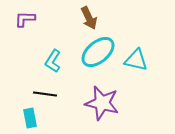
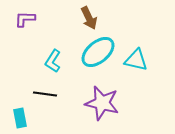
cyan rectangle: moved 10 px left
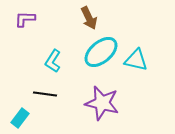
cyan ellipse: moved 3 px right
cyan rectangle: rotated 48 degrees clockwise
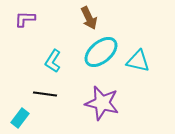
cyan triangle: moved 2 px right, 1 px down
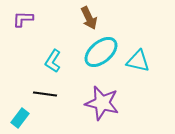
purple L-shape: moved 2 px left
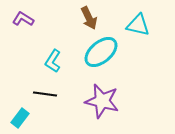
purple L-shape: rotated 30 degrees clockwise
cyan triangle: moved 36 px up
purple star: moved 2 px up
